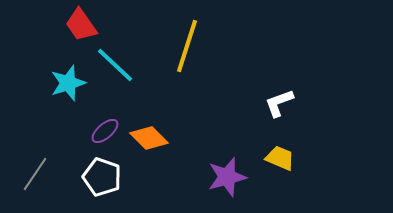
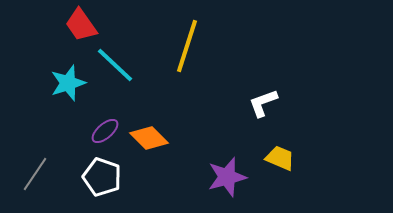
white L-shape: moved 16 px left
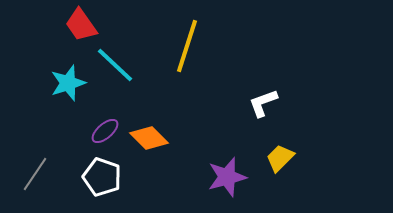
yellow trapezoid: rotated 68 degrees counterclockwise
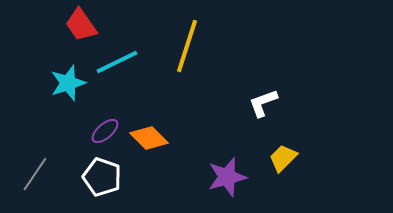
cyan line: moved 2 px right, 3 px up; rotated 69 degrees counterclockwise
yellow trapezoid: moved 3 px right
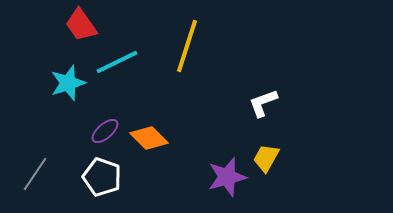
yellow trapezoid: moved 17 px left; rotated 16 degrees counterclockwise
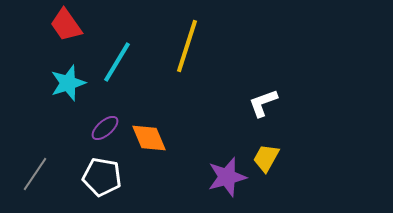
red trapezoid: moved 15 px left
cyan line: rotated 33 degrees counterclockwise
purple ellipse: moved 3 px up
orange diamond: rotated 21 degrees clockwise
white pentagon: rotated 9 degrees counterclockwise
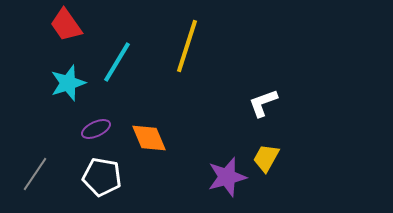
purple ellipse: moved 9 px left, 1 px down; rotated 16 degrees clockwise
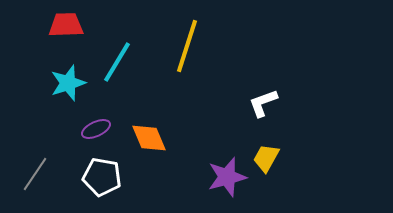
red trapezoid: rotated 123 degrees clockwise
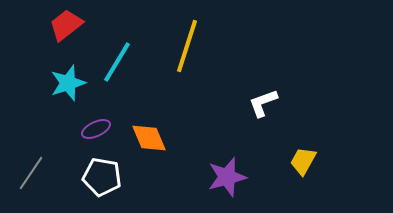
red trapezoid: rotated 36 degrees counterclockwise
yellow trapezoid: moved 37 px right, 3 px down
gray line: moved 4 px left, 1 px up
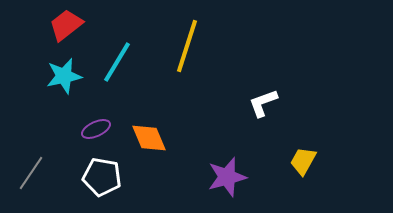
cyan star: moved 4 px left, 7 px up; rotated 6 degrees clockwise
